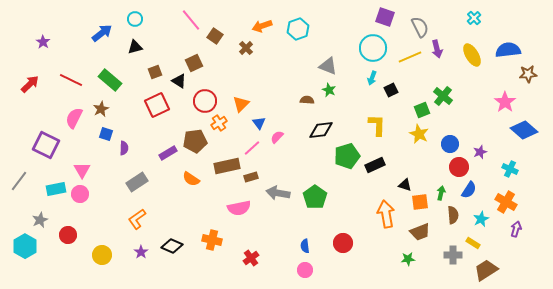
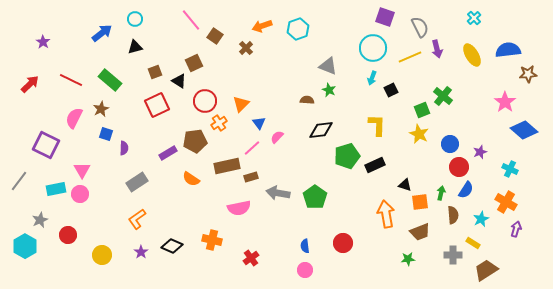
blue semicircle at (469, 190): moved 3 px left
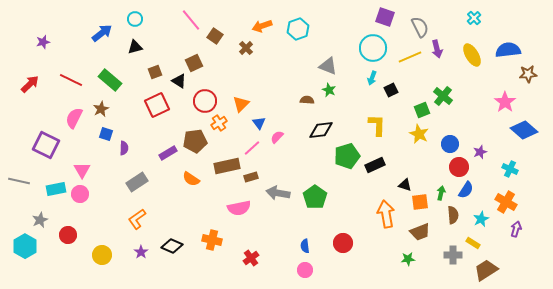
purple star at (43, 42): rotated 24 degrees clockwise
gray line at (19, 181): rotated 65 degrees clockwise
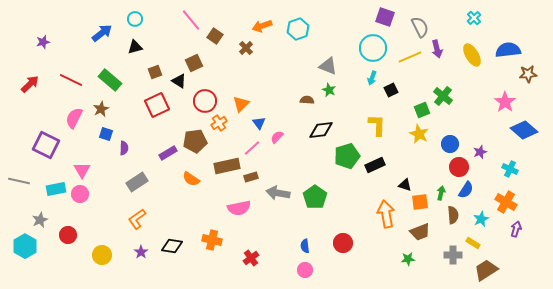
black diamond at (172, 246): rotated 15 degrees counterclockwise
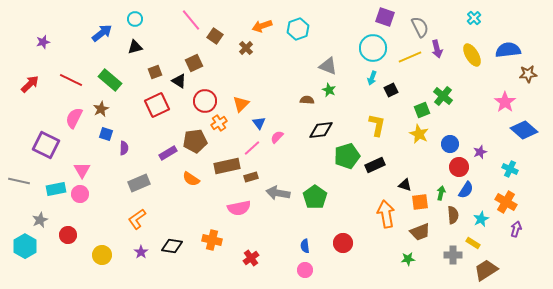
yellow L-shape at (377, 125): rotated 10 degrees clockwise
gray rectangle at (137, 182): moved 2 px right, 1 px down; rotated 10 degrees clockwise
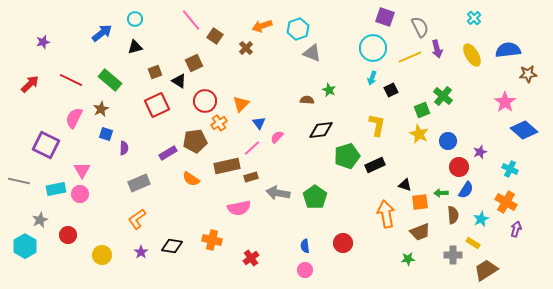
gray triangle at (328, 66): moved 16 px left, 13 px up
blue circle at (450, 144): moved 2 px left, 3 px up
green arrow at (441, 193): rotated 104 degrees counterclockwise
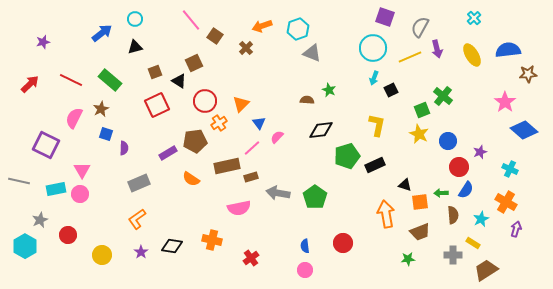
gray semicircle at (420, 27): rotated 125 degrees counterclockwise
cyan arrow at (372, 78): moved 2 px right
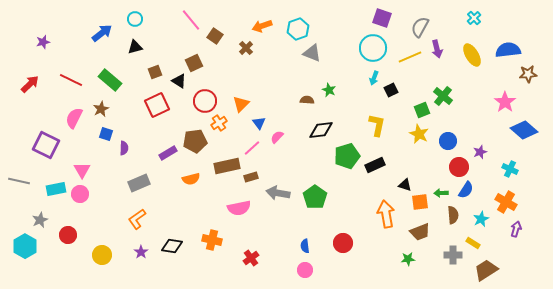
purple square at (385, 17): moved 3 px left, 1 px down
orange semicircle at (191, 179): rotated 48 degrees counterclockwise
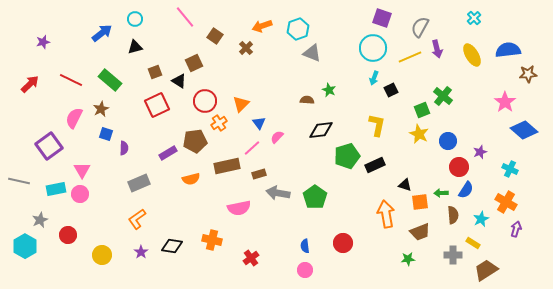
pink line at (191, 20): moved 6 px left, 3 px up
purple square at (46, 145): moved 3 px right, 1 px down; rotated 28 degrees clockwise
brown rectangle at (251, 177): moved 8 px right, 3 px up
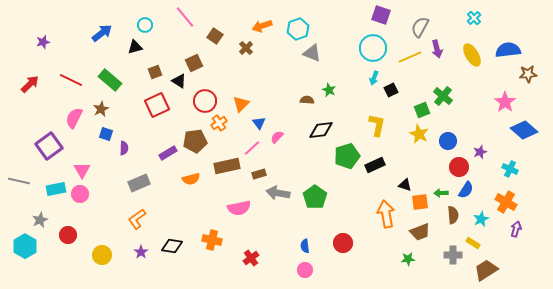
purple square at (382, 18): moved 1 px left, 3 px up
cyan circle at (135, 19): moved 10 px right, 6 px down
